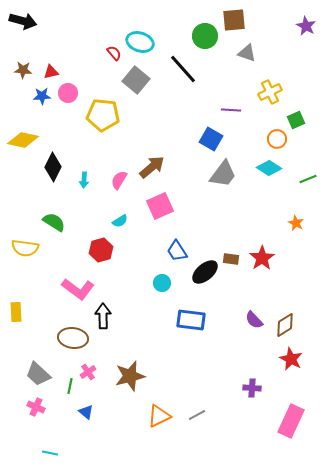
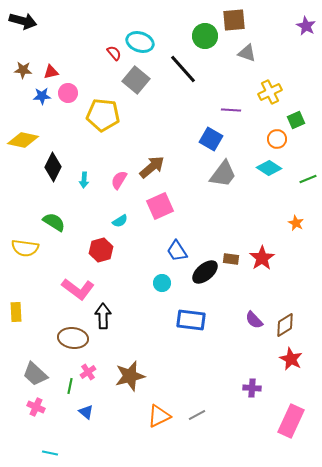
gray trapezoid at (38, 374): moved 3 px left
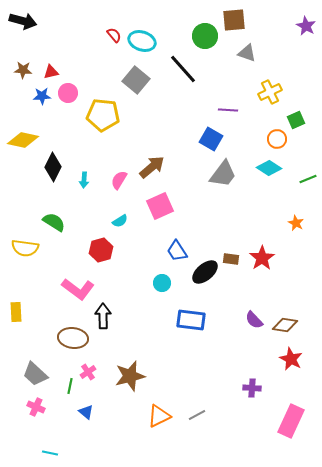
cyan ellipse at (140, 42): moved 2 px right, 1 px up
red semicircle at (114, 53): moved 18 px up
purple line at (231, 110): moved 3 px left
brown diamond at (285, 325): rotated 40 degrees clockwise
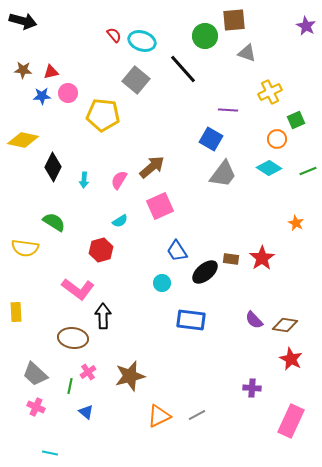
green line at (308, 179): moved 8 px up
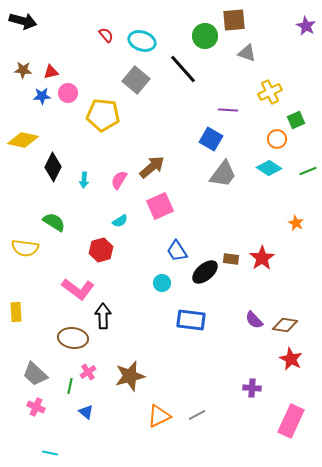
red semicircle at (114, 35): moved 8 px left
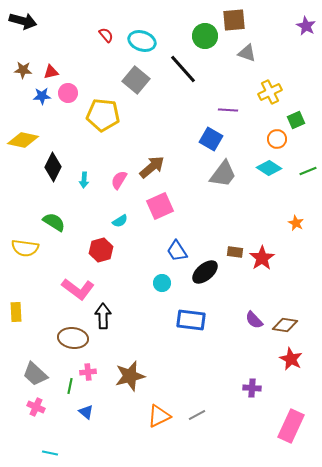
brown rectangle at (231, 259): moved 4 px right, 7 px up
pink cross at (88, 372): rotated 28 degrees clockwise
pink rectangle at (291, 421): moved 5 px down
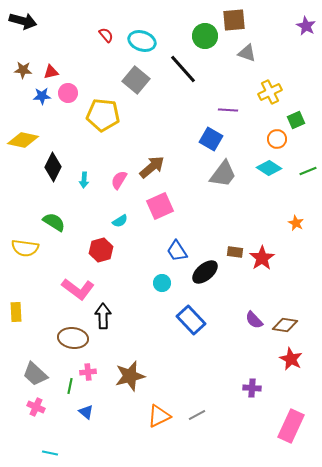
blue rectangle at (191, 320): rotated 40 degrees clockwise
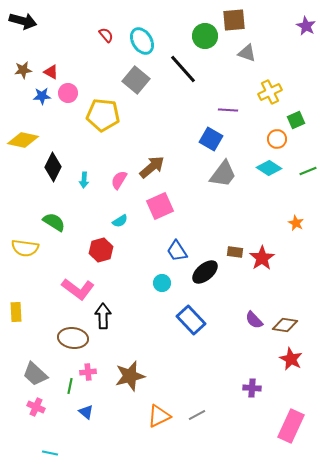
cyan ellipse at (142, 41): rotated 40 degrees clockwise
brown star at (23, 70): rotated 12 degrees counterclockwise
red triangle at (51, 72): rotated 42 degrees clockwise
